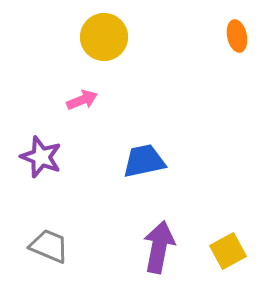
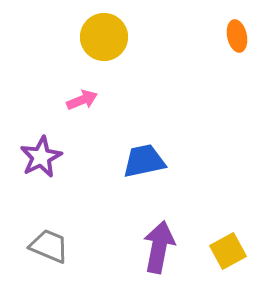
purple star: rotated 24 degrees clockwise
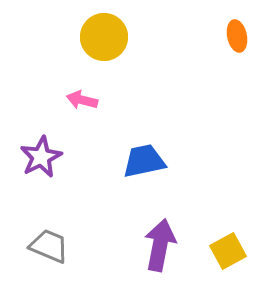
pink arrow: rotated 144 degrees counterclockwise
purple arrow: moved 1 px right, 2 px up
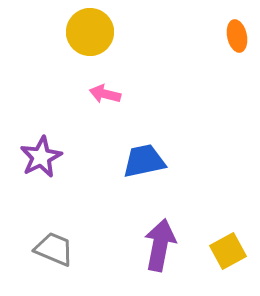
yellow circle: moved 14 px left, 5 px up
pink arrow: moved 23 px right, 6 px up
gray trapezoid: moved 5 px right, 3 px down
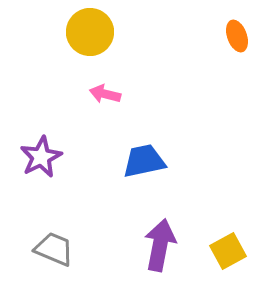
orange ellipse: rotated 8 degrees counterclockwise
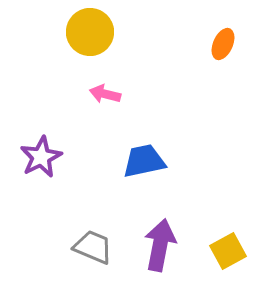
orange ellipse: moved 14 px left, 8 px down; rotated 44 degrees clockwise
gray trapezoid: moved 39 px right, 2 px up
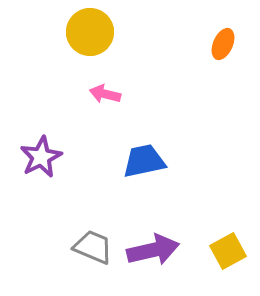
purple arrow: moved 7 px left, 5 px down; rotated 66 degrees clockwise
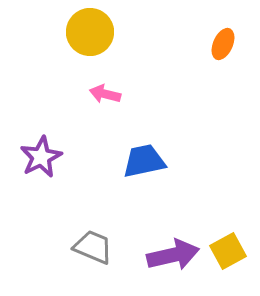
purple arrow: moved 20 px right, 5 px down
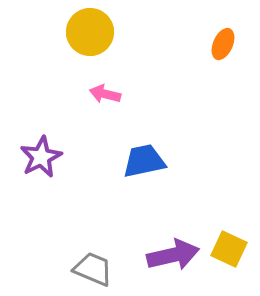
gray trapezoid: moved 22 px down
yellow square: moved 1 px right, 2 px up; rotated 36 degrees counterclockwise
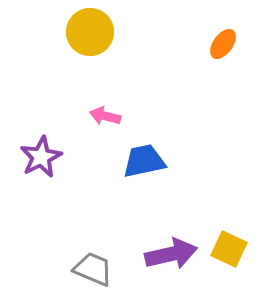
orange ellipse: rotated 12 degrees clockwise
pink arrow: moved 22 px down
purple arrow: moved 2 px left, 1 px up
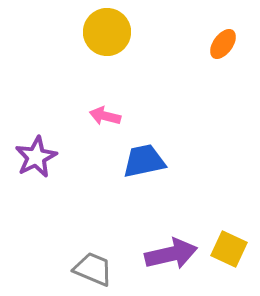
yellow circle: moved 17 px right
purple star: moved 5 px left
